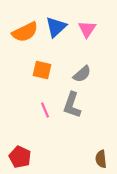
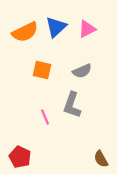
pink triangle: rotated 30 degrees clockwise
gray semicircle: moved 3 px up; rotated 18 degrees clockwise
pink line: moved 7 px down
brown semicircle: rotated 24 degrees counterclockwise
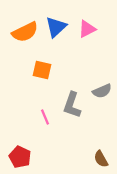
gray semicircle: moved 20 px right, 20 px down
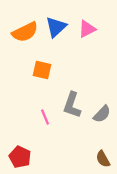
gray semicircle: moved 23 px down; rotated 24 degrees counterclockwise
brown semicircle: moved 2 px right
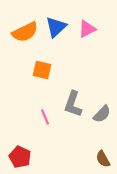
gray L-shape: moved 1 px right, 1 px up
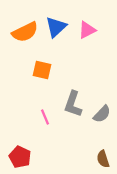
pink triangle: moved 1 px down
brown semicircle: rotated 12 degrees clockwise
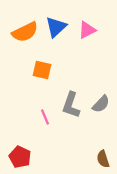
gray L-shape: moved 2 px left, 1 px down
gray semicircle: moved 1 px left, 10 px up
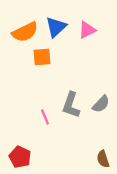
orange square: moved 13 px up; rotated 18 degrees counterclockwise
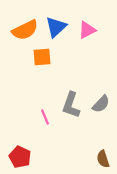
orange semicircle: moved 2 px up
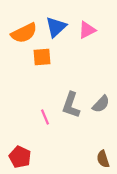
orange semicircle: moved 1 px left, 3 px down
